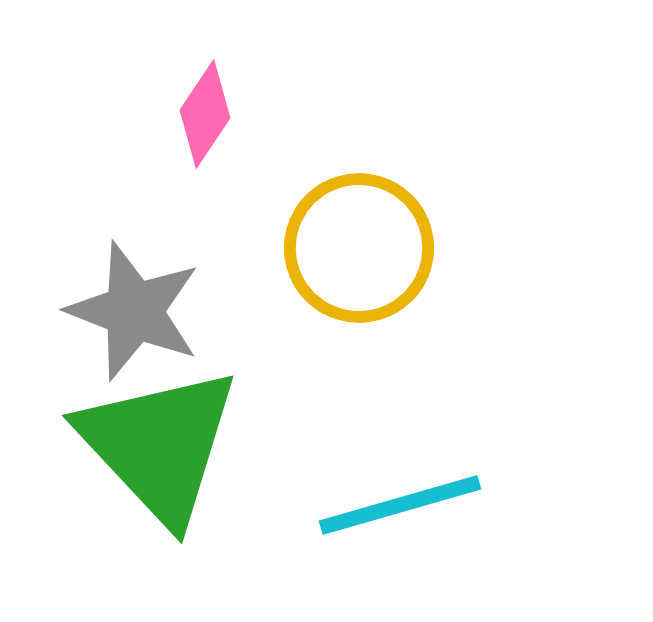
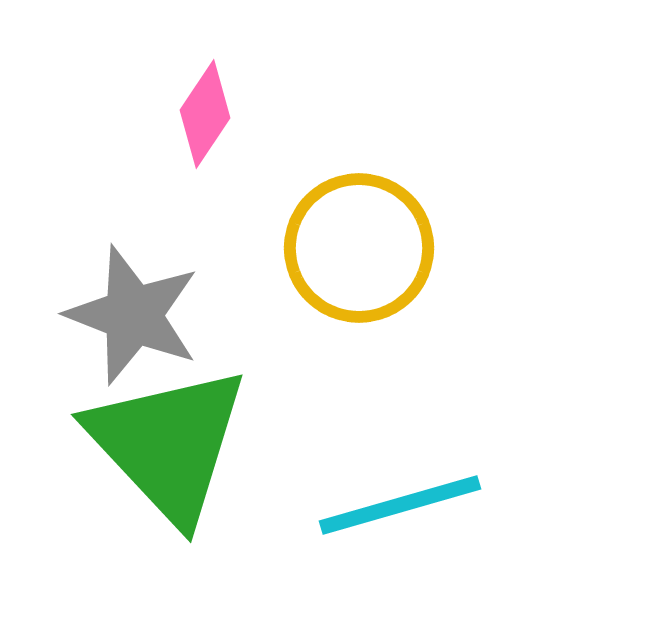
gray star: moved 1 px left, 4 px down
green triangle: moved 9 px right, 1 px up
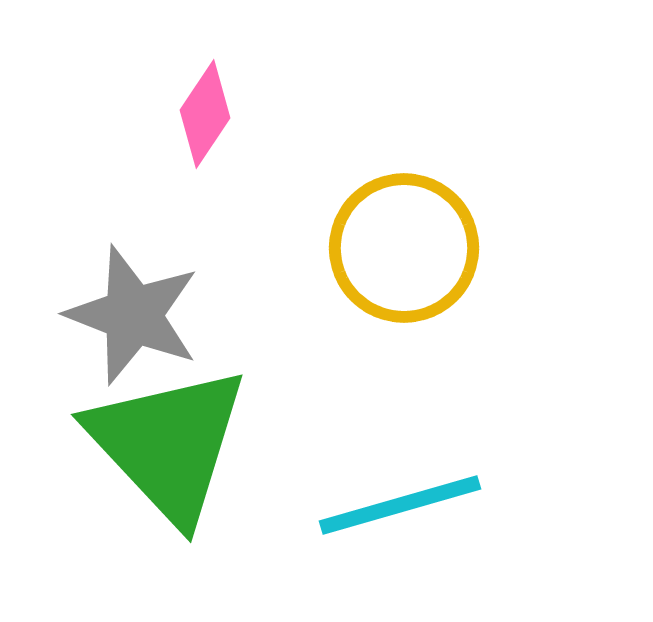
yellow circle: moved 45 px right
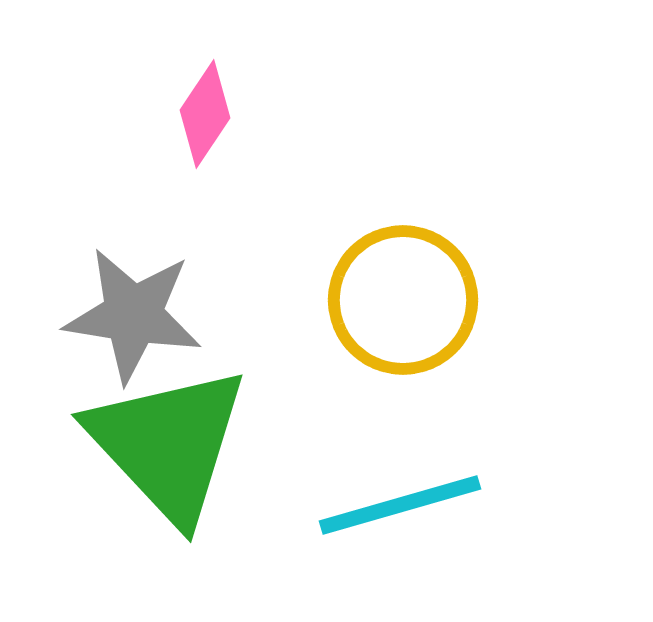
yellow circle: moved 1 px left, 52 px down
gray star: rotated 12 degrees counterclockwise
